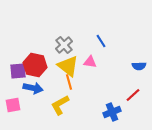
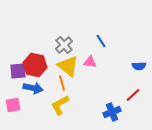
orange line: moved 7 px left, 1 px down
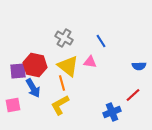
gray cross: moved 7 px up; rotated 18 degrees counterclockwise
blue arrow: rotated 48 degrees clockwise
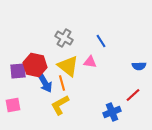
blue arrow: moved 12 px right, 5 px up
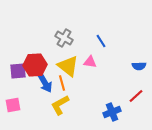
red hexagon: rotated 15 degrees counterclockwise
red line: moved 3 px right, 1 px down
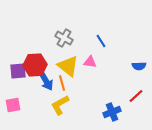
blue arrow: moved 1 px right, 2 px up
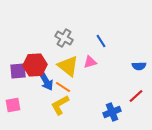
pink triangle: rotated 24 degrees counterclockwise
orange line: moved 1 px right, 4 px down; rotated 42 degrees counterclockwise
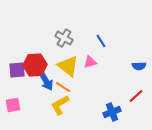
purple square: moved 1 px left, 1 px up
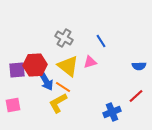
yellow L-shape: moved 2 px left, 2 px up
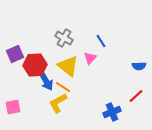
pink triangle: moved 4 px up; rotated 32 degrees counterclockwise
purple square: moved 2 px left, 16 px up; rotated 18 degrees counterclockwise
pink square: moved 2 px down
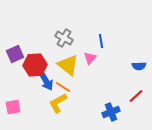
blue line: rotated 24 degrees clockwise
yellow triangle: moved 1 px up
blue cross: moved 1 px left
